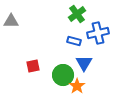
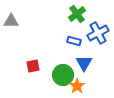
blue cross: rotated 15 degrees counterclockwise
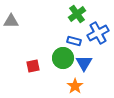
green circle: moved 17 px up
orange star: moved 2 px left
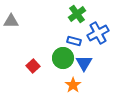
red square: rotated 32 degrees counterclockwise
orange star: moved 2 px left, 1 px up
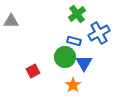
blue cross: moved 1 px right
green circle: moved 2 px right, 1 px up
red square: moved 5 px down; rotated 16 degrees clockwise
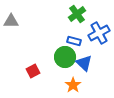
blue triangle: rotated 18 degrees counterclockwise
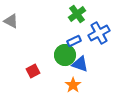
gray triangle: rotated 28 degrees clockwise
blue rectangle: rotated 40 degrees counterclockwise
green circle: moved 2 px up
blue triangle: moved 4 px left, 1 px down; rotated 24 degrees counterclockwise
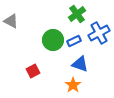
green circle: moved 12 px left, 15 px up
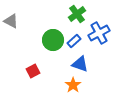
blue rectangle: rotated 16 degrees counterclockwise
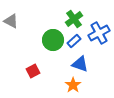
green cross: moved 3 px left, 5 px down
